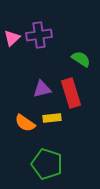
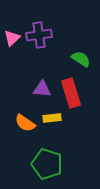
purple triangle: rotated 18 degrees clockwise
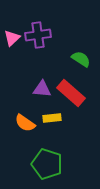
purple cross: moved 1 px left
red rectangle: rotated 32 degrees counterclockwise
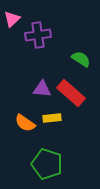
pink triangle: moved 19 px up
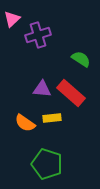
purple cross: rotated 10 degrees counterclockwise
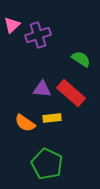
pink triangle: moved 6 px down
green pentagon: rotated 8 degrees clockwise
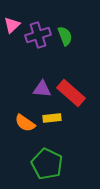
green semicircle: moved 16 px left, 23 px up; rotated 36 degrees clockwise
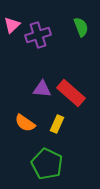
green semicircle: moved 16 px right, 9 px up
yellow rectangle: moved 5 px right, 6 px down; rotated 60 degrees counterclockwise
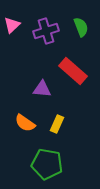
purple cross: moved 8 px right, 4 px up
red rectangle: moved 2 px right, 22 px up
green pentagon: rotated 16 degrees counterclockwise
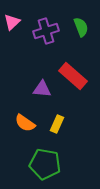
pink triangle: moved 3 px up
red rectangle: moved 5 px down
green pentagon: moved 2 px left
